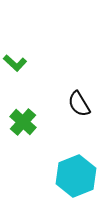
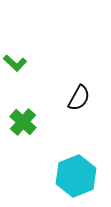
black semicircle: moved 6 px up; rotated 120 degrees counterclockwise
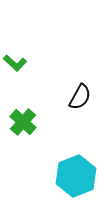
black semicircle: moved 1 px right, 1 px up
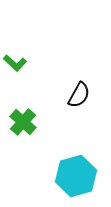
black semicircle: moved 1 px left, 2 px up
cyan hexagon: rotated 6 degrees clockwise
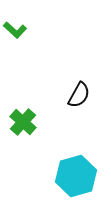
green L-shape: moved 33 px up
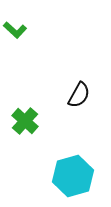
green cross: moved 2 px right, 1 px up
cyan hexagon: moved 3 px left
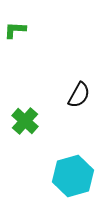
green L-shape: rotated 140 degrees clockwise
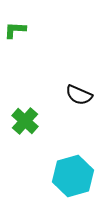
black semicircle: rotated 84 degrees clockwise
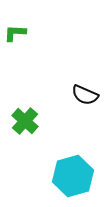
green L-shape: moved 3 px down
black semicircle: moved 6 px right
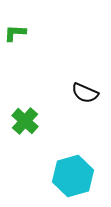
black semicircle: moved 2 px up
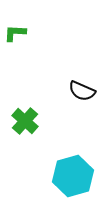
black semicircle: moved 3 px left, 2 px up
